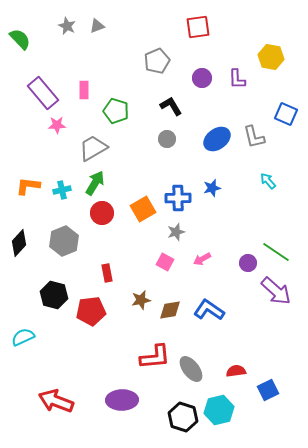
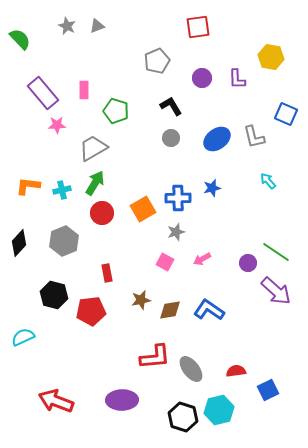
gray circle at (167, 139): moved 4 px right, 1 px up
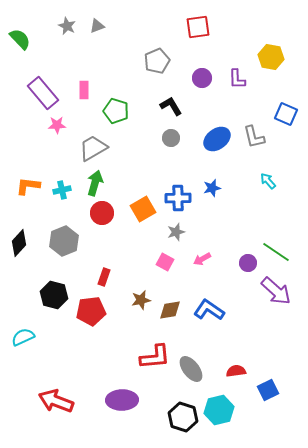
green arrow at (95, 183): rotated 15 degrees counterclockwise
red rectangle at (107, 273): moved 3 px left, 4 px down; rotated 30 degrees clockwise
